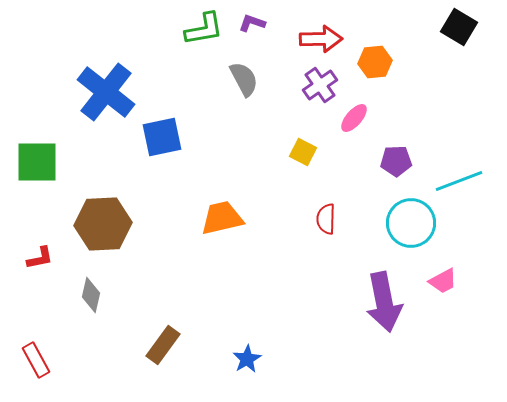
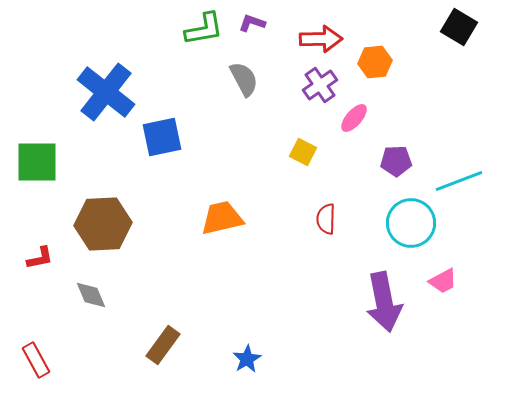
gray diamond: rotated 36 degrees counterclockwise
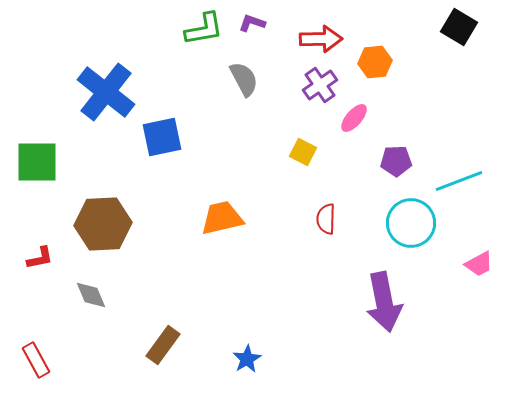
pink trapezoid: moved 36 px right, 17 px up
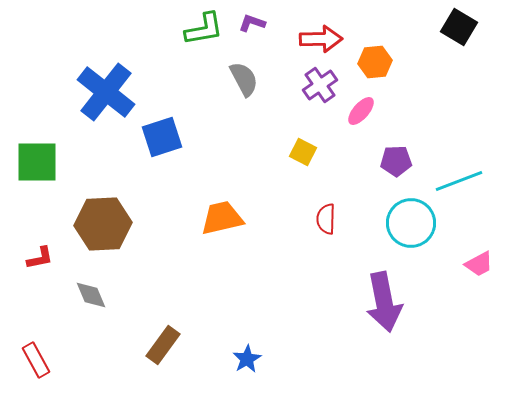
pink ellipse: moved 7 px right, 7 px up
blue square: rotated 6 degrees counterclockwise
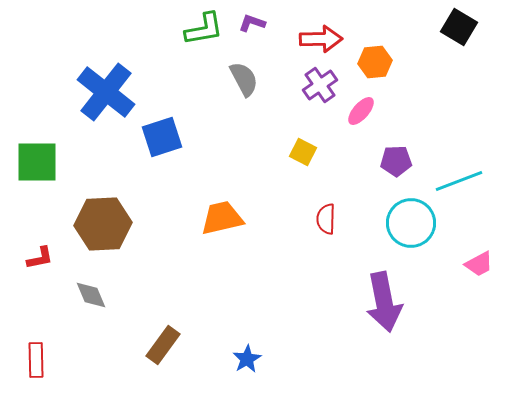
red rectangle: rotated 28 degrees clockwise
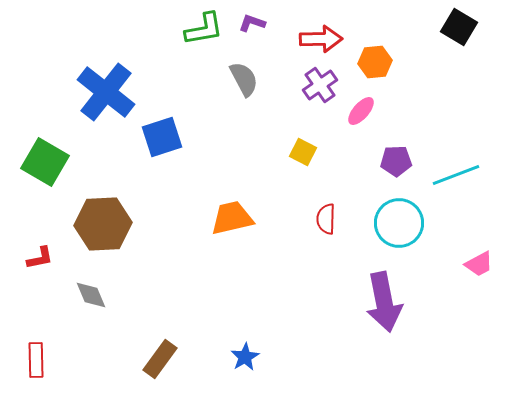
green square: moved 8 px right; rotated 30 degrees clockwise
cyan line: moved 3 px left, 6 px up
orange trapezoid: moved 10 px right
cyan circle: moved 12 px left
brown rectangle: moved 3 px left, 14 px down
blue star: moved 2 px left, 2 px up
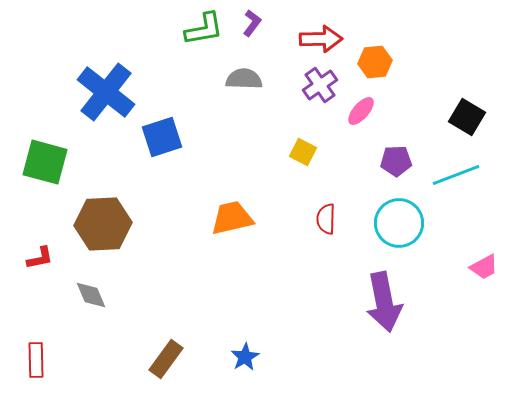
purple L-shape: rotated 108 degrees clockwise
black square: moved 8 px right, 90 px down
gray semicircle: rotated 60 degrees counterclockwise
green square: rotated 15 degrees counterclockwise
pink trapezoid: moved 5 px right, 3 px down
brown rectangle: moved 6 px right
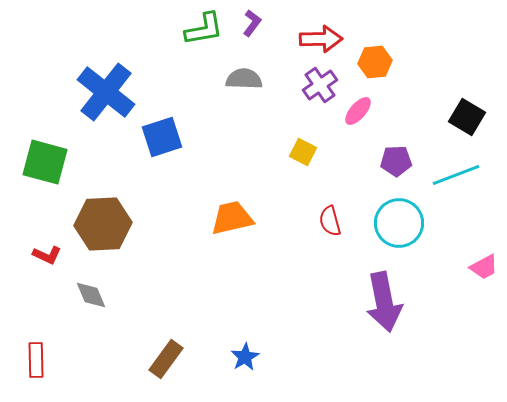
pink ellipse: moved 3 px left
red semicircle: moved 4 px right, 2 px down; rotated 16 degrees counterclockwise
red L-shape: moved 7 px right, 3 px up; rotated 36 degrees clockwise
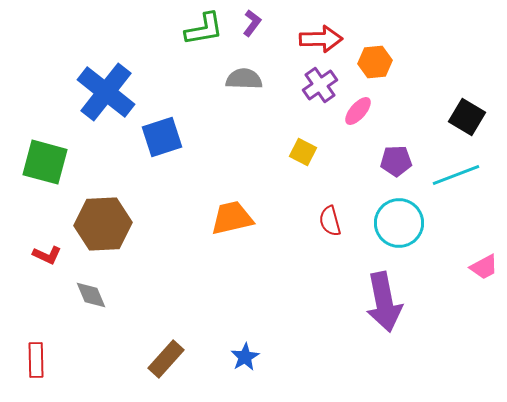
brown rectangle: rotated 6 degrees clockwise
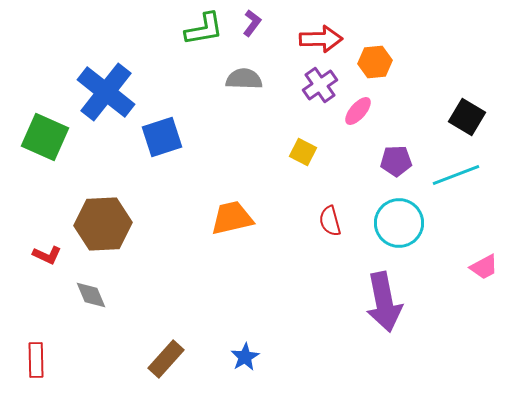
green square: moved 25 px up; rotated 9 degrees clockwise
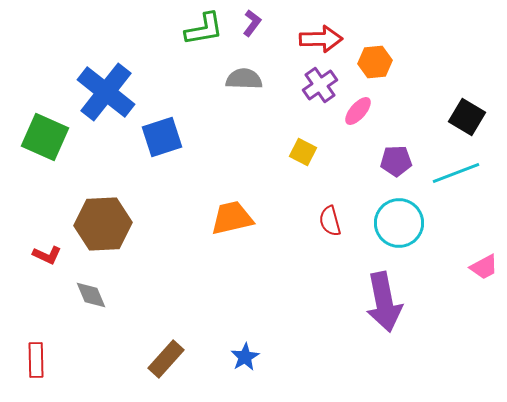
cyan line: moved 2 px up
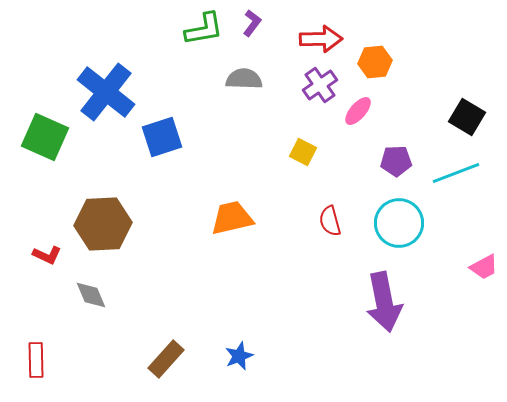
blue star: moved 6 px left, 1 px up; rotated 8 degrees clockwise
